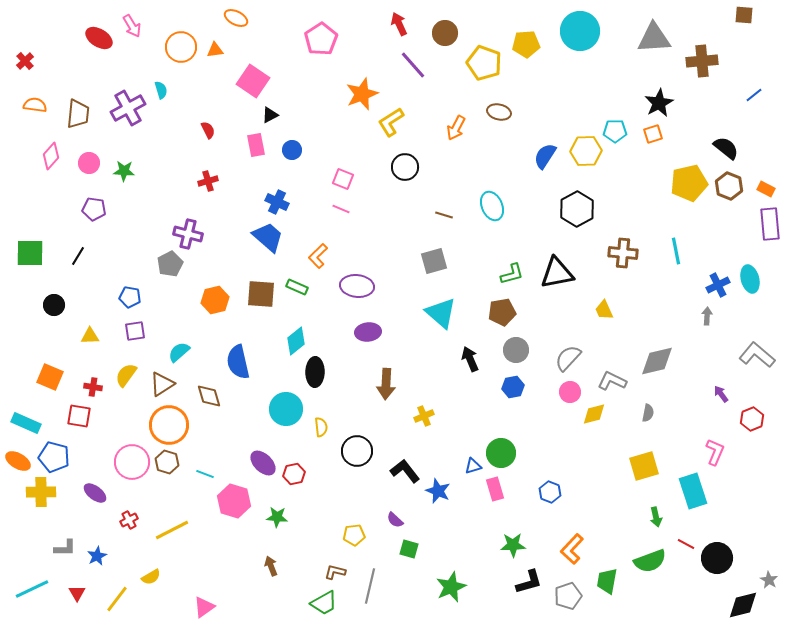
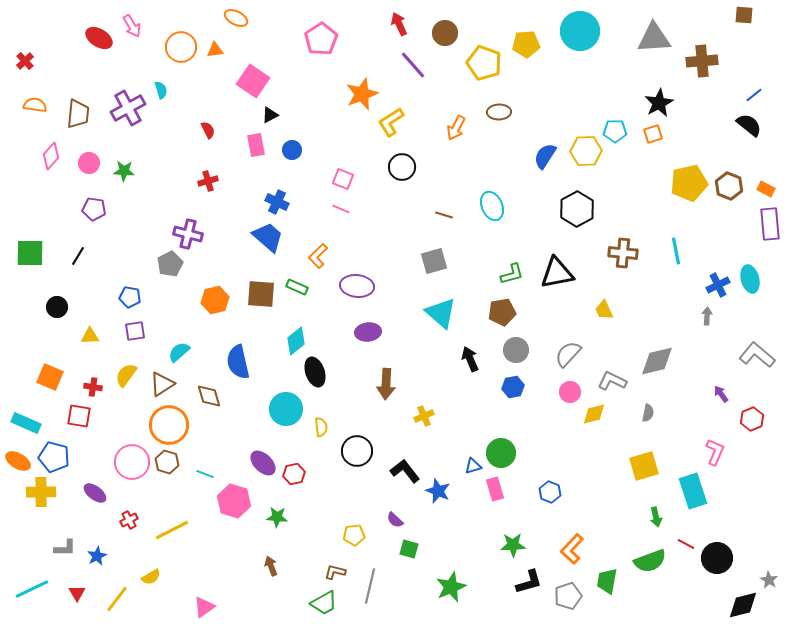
brown ellipse at (499, 112): rotated 15 degrees counterclockwise
black semicircle at (726, 148): moved 23 px right, 23 px up
black circle at (405, 167): moved 3 px left
black circle at (54, 305): moved 3 px right, 2 px down
gray semicircle at (568, 358): moved 4 px up
black ellipse at (315, 372): rotated 20 degrees counterclockwise
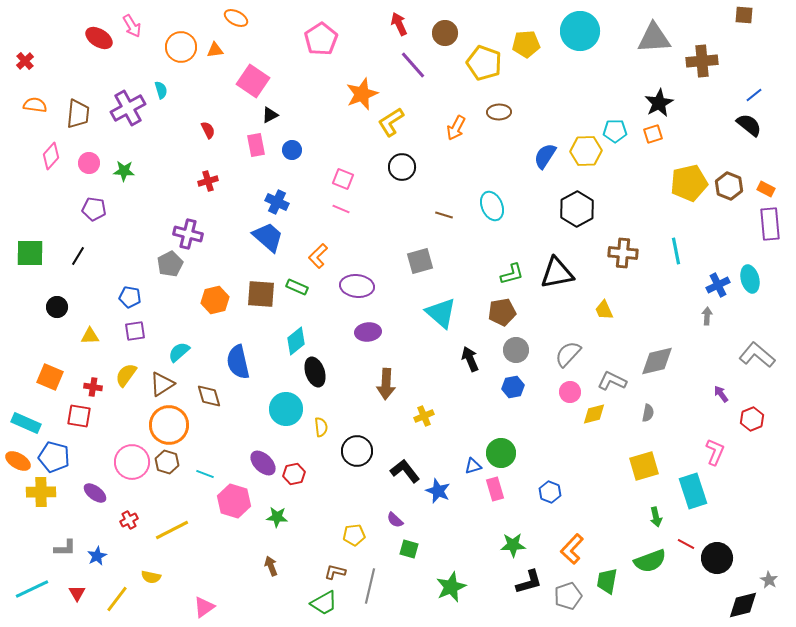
gray square at (434, 261): moved 14 px left
yellow semicircle at (151, 577): rotated 42 degrees clockwise
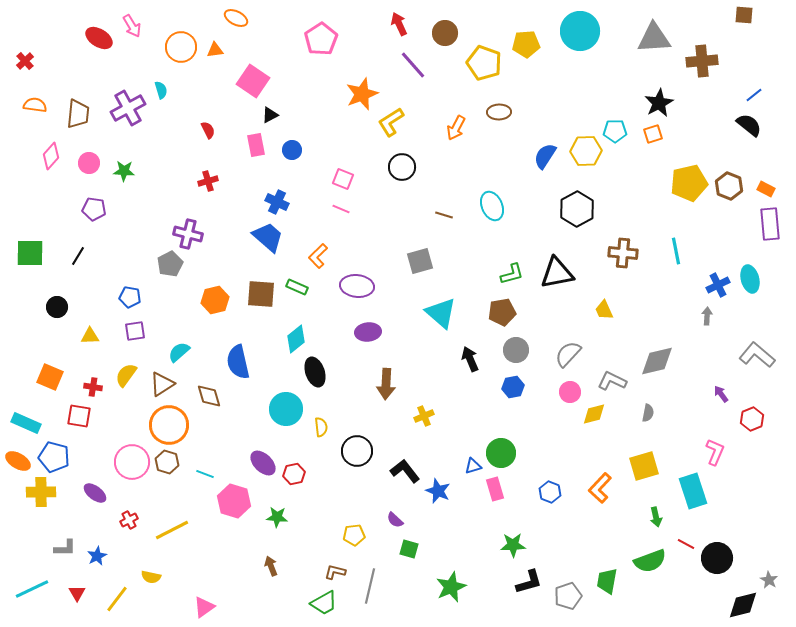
cyan diamond at (296, 341): moved 2 px up
orange L-shape at (572, 549): moved 28 px right, 61 px up
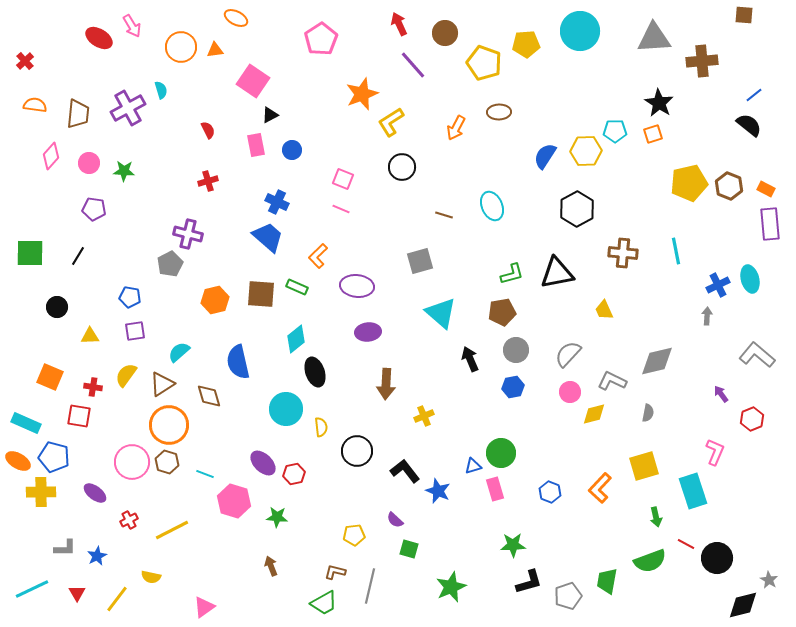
black star at (659, 103): rotated 12 degrees counterclockwise
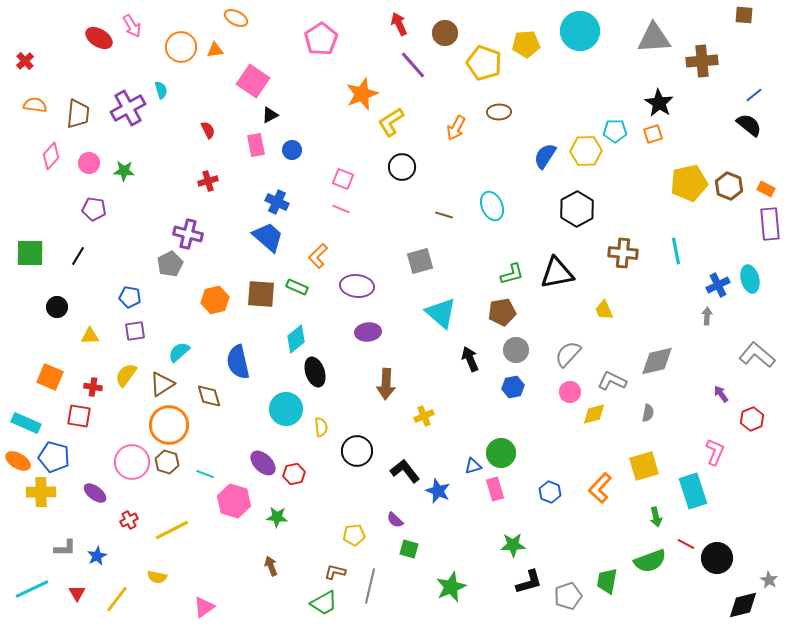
yellow semicircle at (151, 577): moved 6 px right
